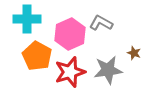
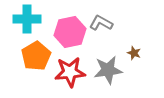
pink hexagon: moved 2 px up; rotated 12 degrees clockwise
orange pentagon: moved 1 px left; rotated 12 degrees clockwise
red star: rotated 12 degrees clockwise
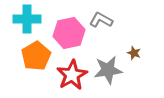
gray L-shape: moved 3 px up
pink hexagon: moved 1 px left, 1 px down
red star: moved 2 px right, 3 px down; rotated 24 degrees counterclockwise
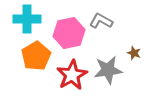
gray L-shape: moved 1 px down
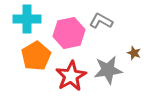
red star: moved 1 px left, 1 px down
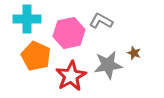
orange pentagon: rotated 16 degrees counterclockwise
gray star: moved 5 px up
